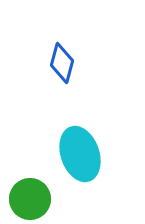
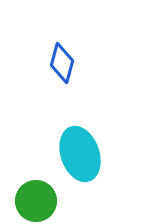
green circle: moved 6 px right, 2 px down
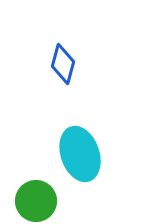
blue diamond: moved 1 px right, 1 px down
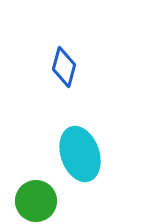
blue diamond: moved 1 px right, 3 px down
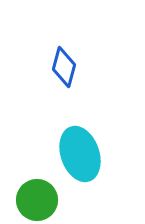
green circle: moved 1 px right, 1 px up
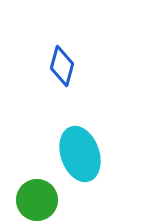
blue diamond: moved 2 px left, 1 px up
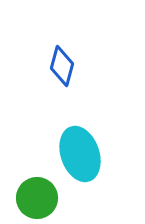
green circle: moved 2 px up
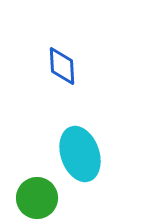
blue diamond: rotated 18 degrees counterclockwise
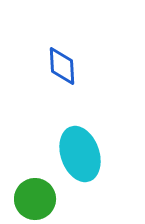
green circle: moved 2 px left, 1 px down
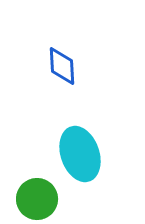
green circle: moved 2 px right
